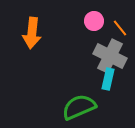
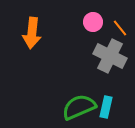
pink circle: moved 1 px left, 1 px down
cyan rectangle: moved 2 px left, 28 px down
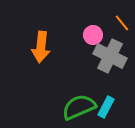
pink circle: moved 13 px down
orange line: moved 2 px right, 5 px up
orange arrow: moved 9 px right, 14 px down
cyan rectangle: rotated 15 degrees clockwise
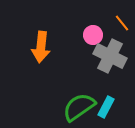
green semicircle: rotated 12 degrees counterclockwise
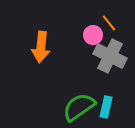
orange line: moved 13 px left
cyan rectangle: rotated 15 degrees counterclockwise
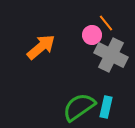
orange line: moved 3 px left
pink circle: moved 1 px left
orange arrow: rotated 136 degrees counterclockwise
gray cross: moved 1 px right, 1 px up
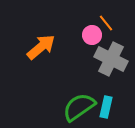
gray cross: moved 4 px down
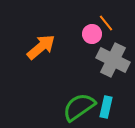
pink circle: moved 1 px up
gray cross: moved 2 px right, 1 px down
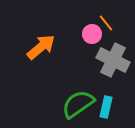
green semicircle: moved 1 px left, 3 px up
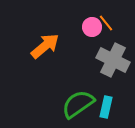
pink circle: moved 7 px up
orange arrow: moved 4 px right, 1 px up
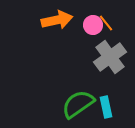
pink circle: moved 1 px right, 2 px up
orange arrow: moved 12 px right, 26 px up; rotated 28 degrees clockwise
gray cross: moved 3 px left, 3 px up; rotated 28 degrees clockwise
cyan rectangle: rotated 25 degrees counterclockwise
